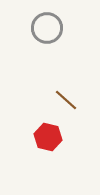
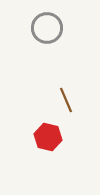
brown line: rotated 25 degrees clockwise
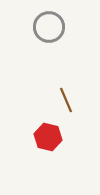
gray circle: moved 2 px right, 1 px up
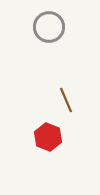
red hexagon: rotated 8 degrees clockwise
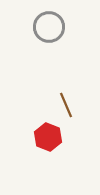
brown line: moved 5 px down
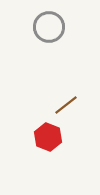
brown line: rotated 75 degrees clockwise
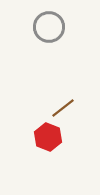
brown line: moved 3 px left, 3 px down
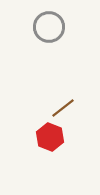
red hexagon: moved 2 px right
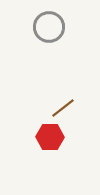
red hexagon: rotated 20 degrees counterclockwise
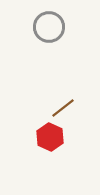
red hexagon: rotated 24 degrees clockwise
